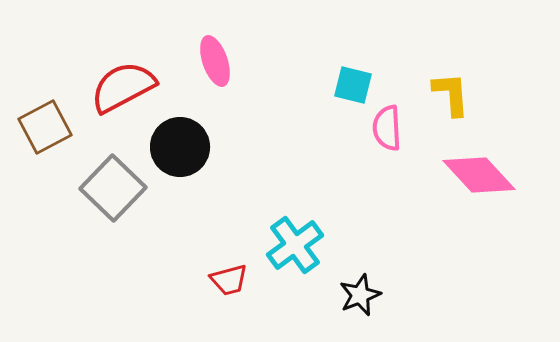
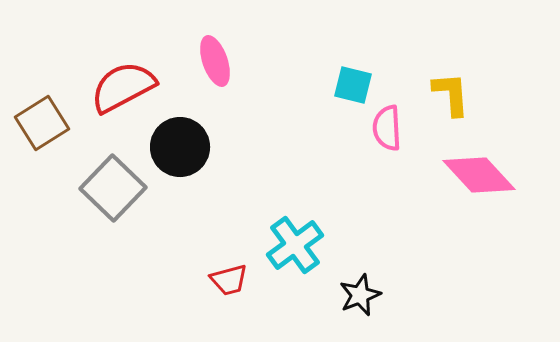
brown square: moved 3 px left, 4 px up; rotated 4 degrees counterclockwise
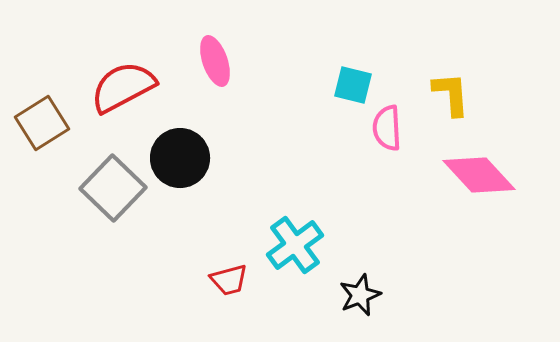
black circle: moved 11 px down
